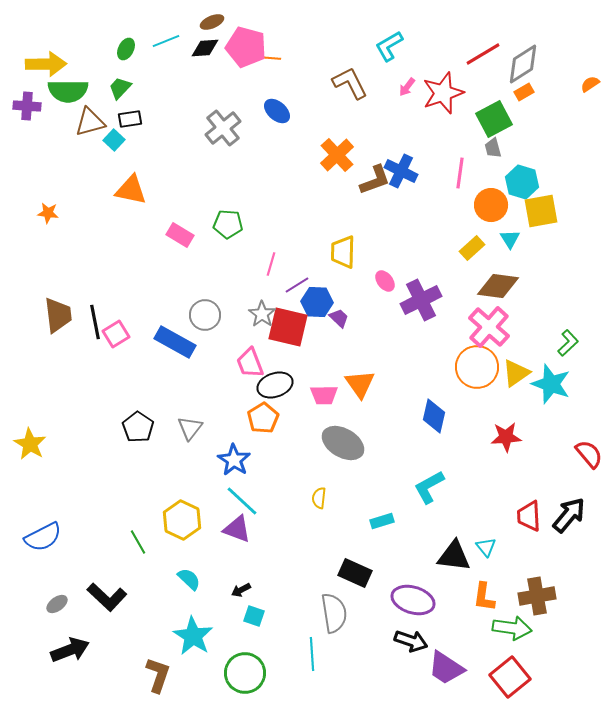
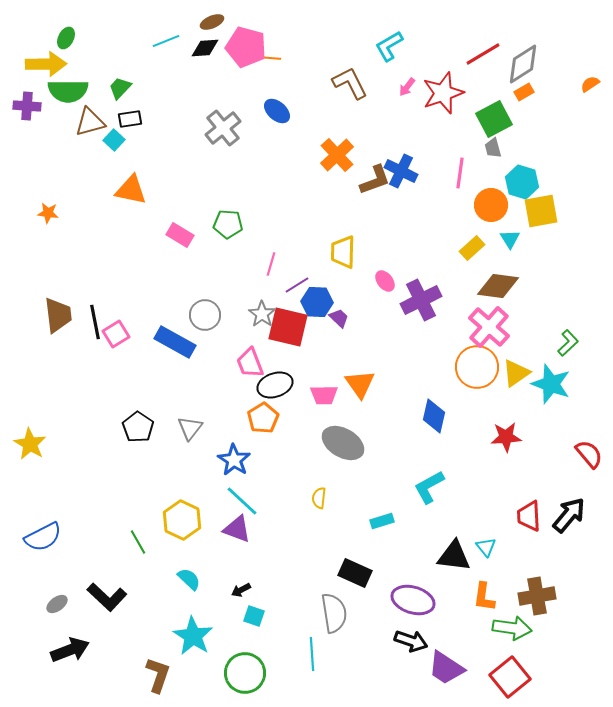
green ellipse at (126, 49): moved 60 px left, 11 px up
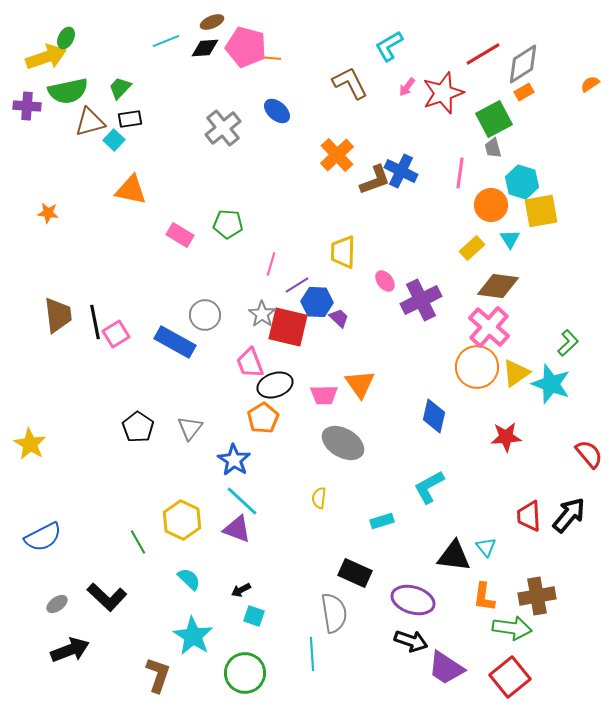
yellow arrow at (46, 64): moved 7 px up; rotated 18 degrees counterclockwise
green semicircle at (68, 91): rotated 12 degrees counterclockwise
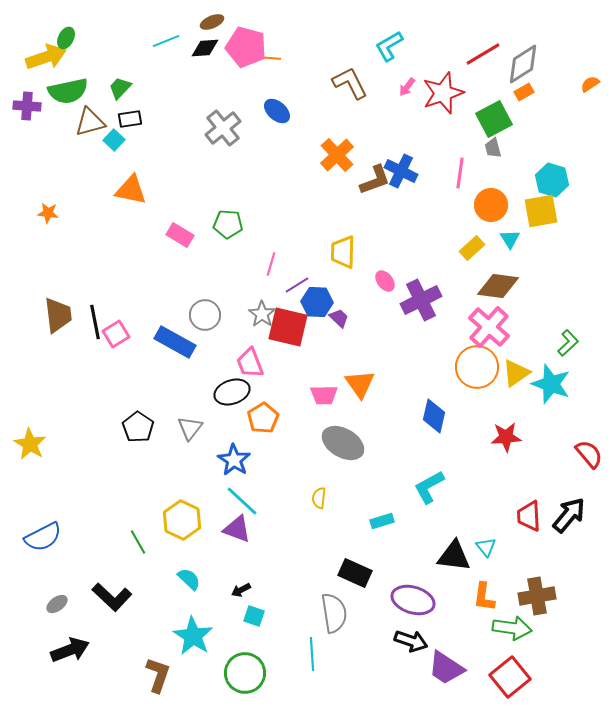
cyan hexagon at (522, 182): moved 30 px right, 2 px up
black ellipse at (275, 385): moved 43 px left, 7 px down
black L-shape at (107, 597): moved 5 px right
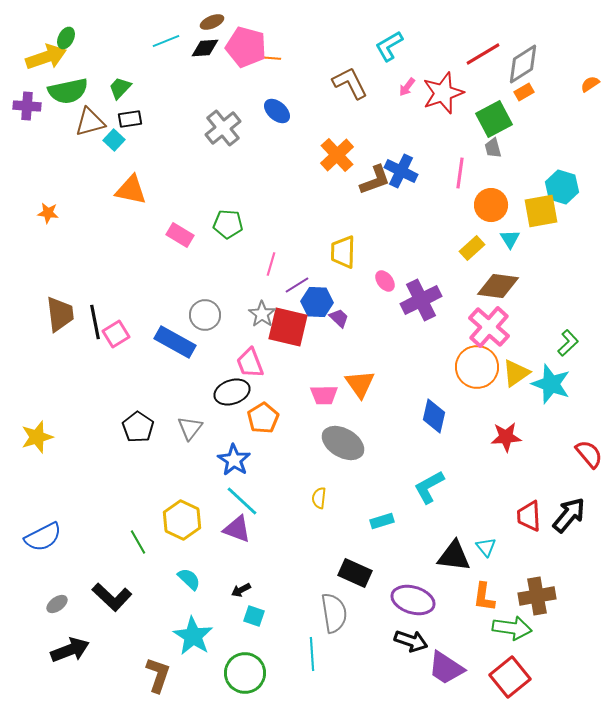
cyan hexagon at (552, 180): moved 10 px right, 7 px down
brown trapezoid at (58, 315): moved 2 px right, 1 px up
yellow star at (30, 444): moved 7 px right, 7 px up; rotated 24 degrees clockwise
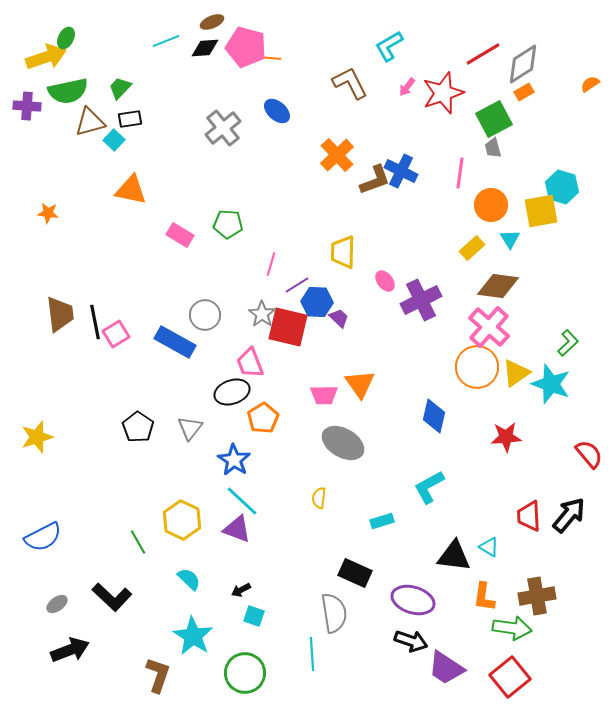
cyan triangle at (486, 547): moved 3 px right; rotated 20 degrees counterclockwise
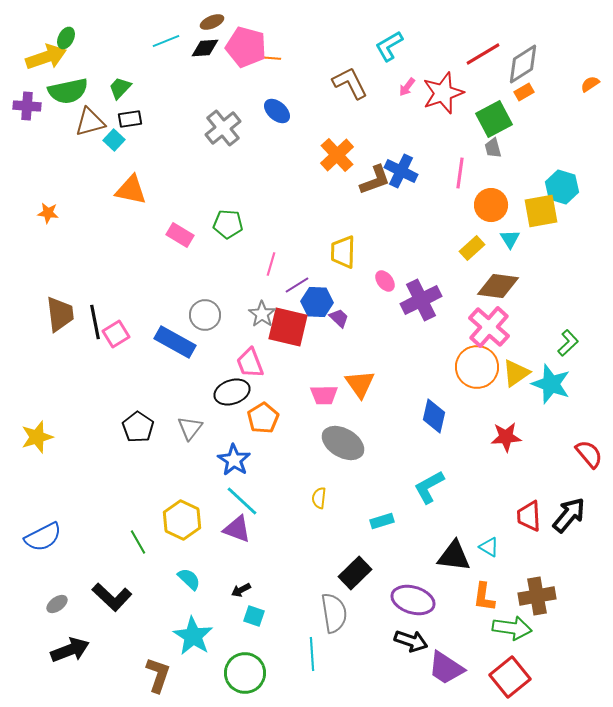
black rectangle at (355, 573): rotated 68 degrees counterclockwise
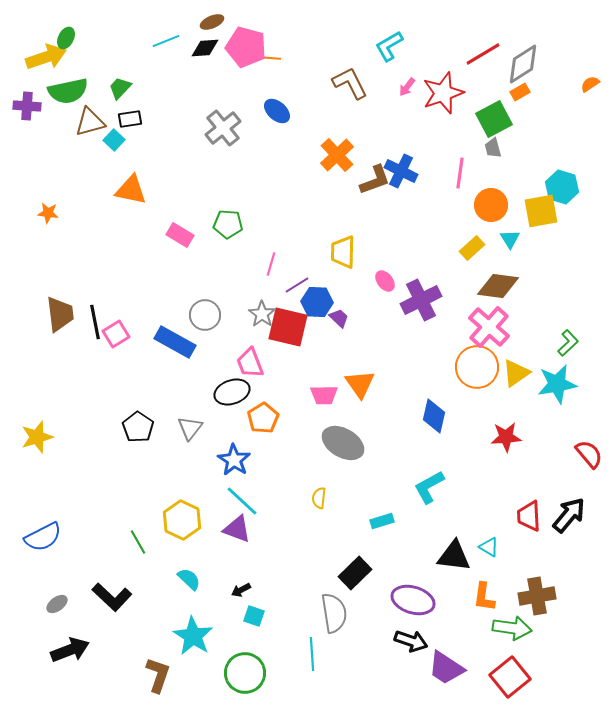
orange rectangle at (524, 92): moved 4 px left
cyan star at (551, 384): moved 6 px right; rotated 30 degrees counterclockwise
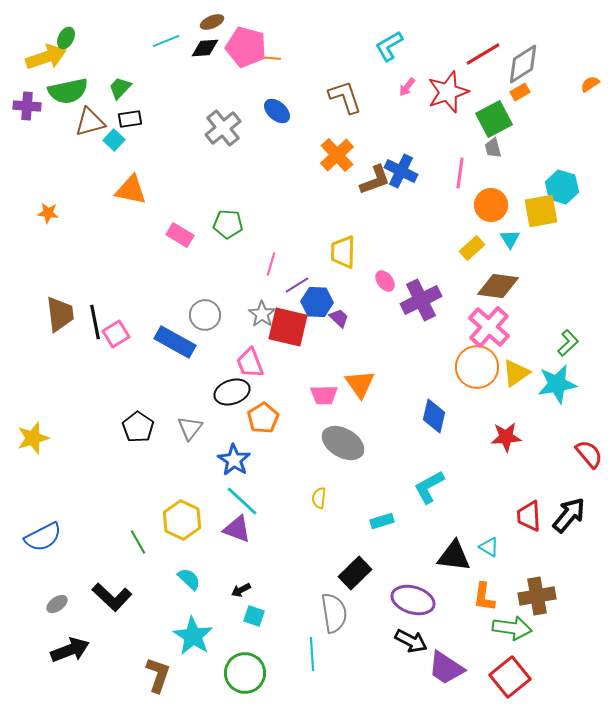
brown L-shape at (350, 83): moved 5 px left, 14 px down; rotated 9 degrees clockwise
red star at (443, 93): moved 5 px right, 1 px up
yellow star at (37, 437): moved 4 px left, 1 px down
black arrow at (411, 641): rotated 8 degrees clockwise
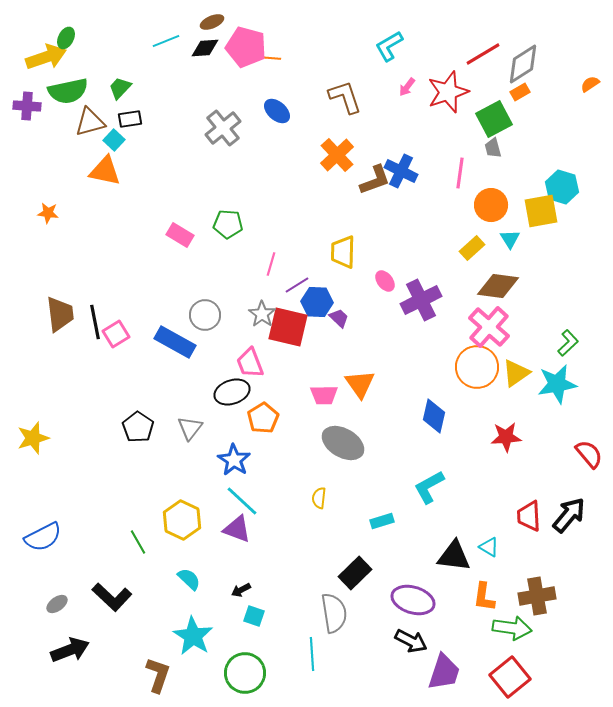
orange triangle at (131, 190): moved 26 px left, 19 px up
purple trapezoid at (446, 668): moved 2 px left, 4 px down; rotated 105 degrees counterclockwise
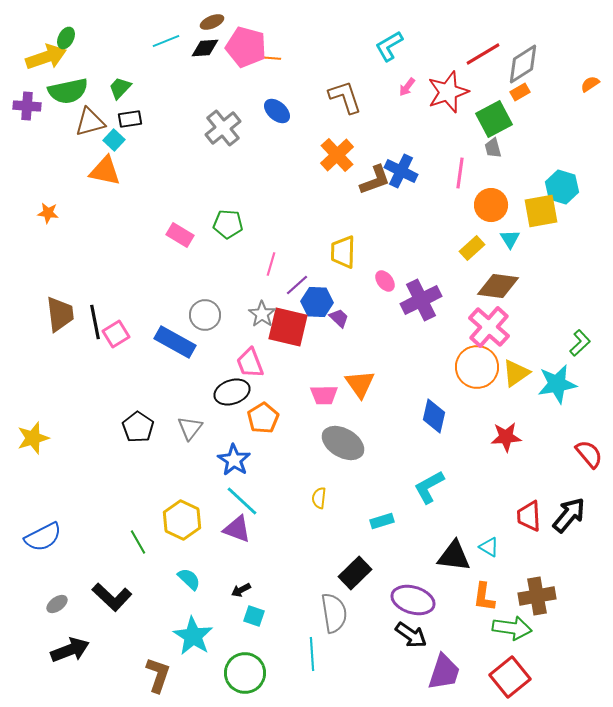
purple line at (297, 285): rotated 10 degrees counterclockwise
green L-shape at (568, 343): moved 12 px right
black arrow at (411, 641): moved 6 px up; rotated 8 degrees clockwise
